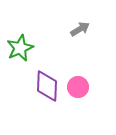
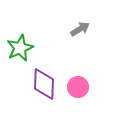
purple diamond: moved 3 px left, 2 px up
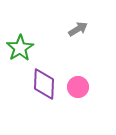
gray arrow: moved 2 px left
green star: rotated 8 degrees counterclockwise
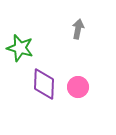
gray arrow: rotated 48 degrees counterclockwise
green star: rotated 24 degrees counterclockwise
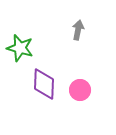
gray arrow: moved 1 px down
pink circle: moved 2 px right, 3 px down
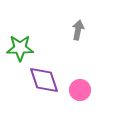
green star: rotated 16 degrees counterclockwise
purple diamond: moved 4 px up; rotated 20 degrees counterclockwise
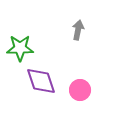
purple diamond: moved 3 px left, 1 px down
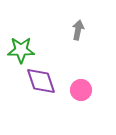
green star: moved 1 px right, 2 px down
pink circle: moved 1 px right
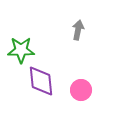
purple diamond: rotated 12 degrees clockwise
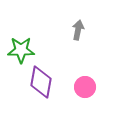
purple diamond: moved 1 px down; rotated 16 degrees clockwise
pink circle: moved 4 px right, 3 px up
